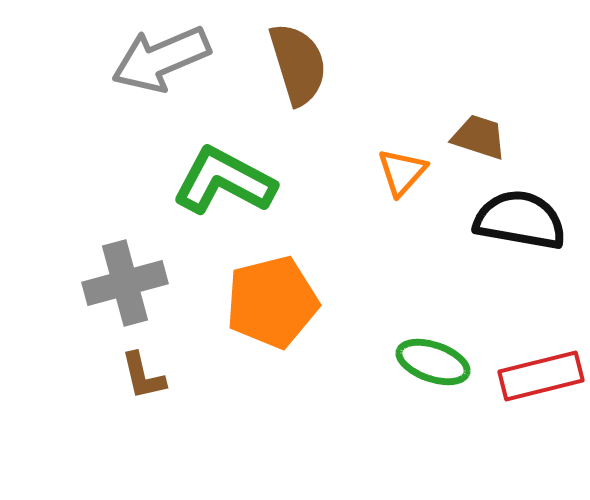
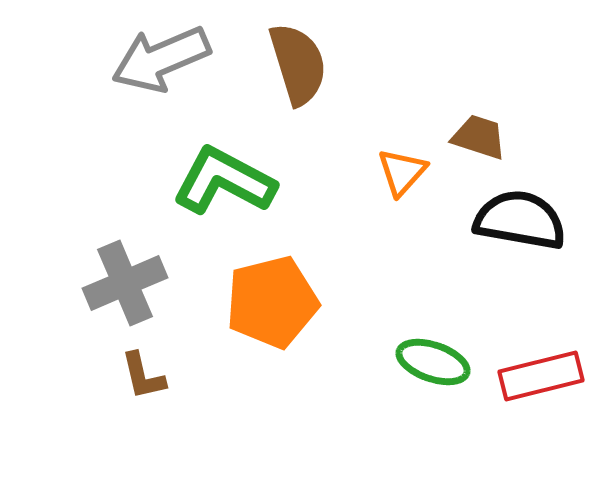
gray cross: rotated 8 degrees counterclockwise
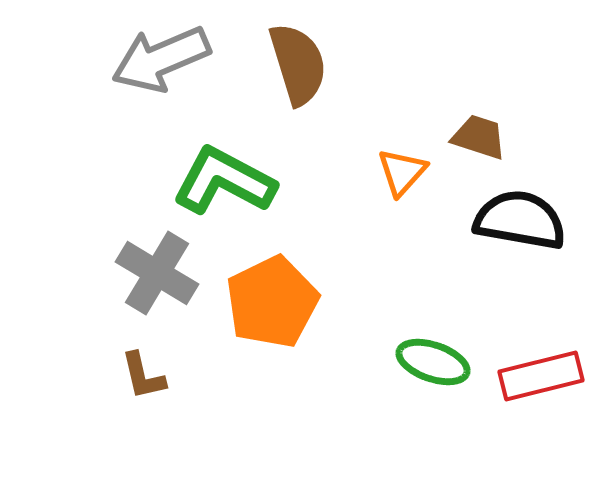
gray cross: moved 32 px right, 10 px up; rotated 36 degrees counterclockwise
orange pentagon: rotated 12 degrees counterclockwise
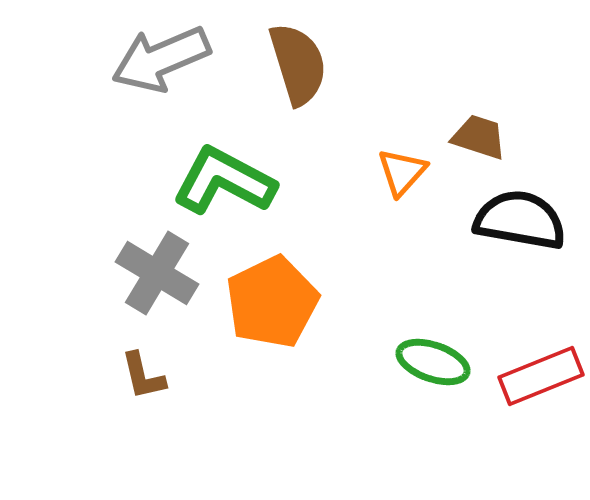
red rectangle: rotated 8 degrees counterclockwise
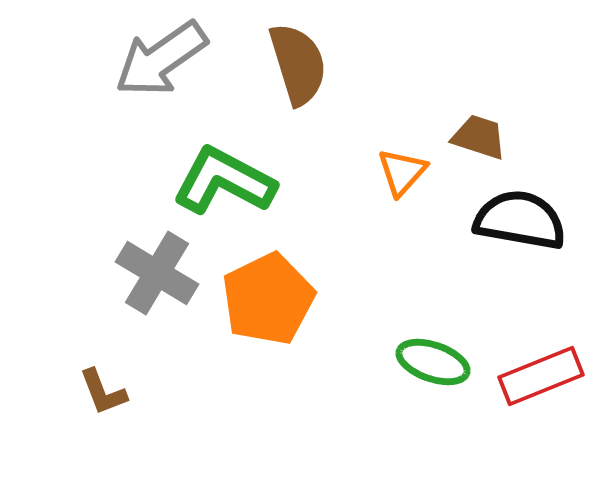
gray arrow: rotated 12 degrees counterclockwise
orange pentagon: moved 4 px left, 3 px up
brown L-shape: moved 40 px left, 16 px down; rotated 8 degrees counterclockwise
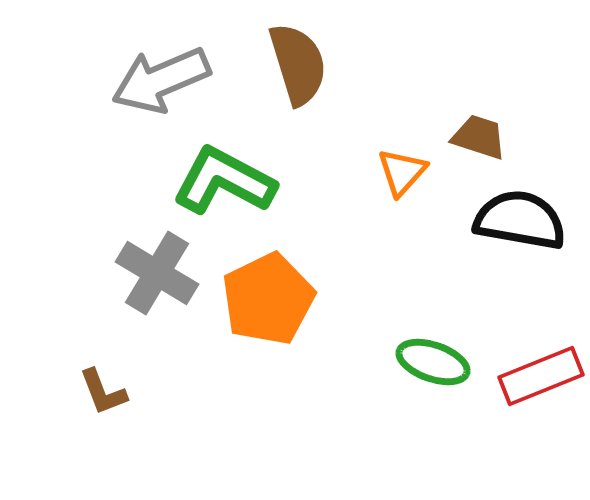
gray arrow: moved 21 px down; rotated 12 degrees clockwise
